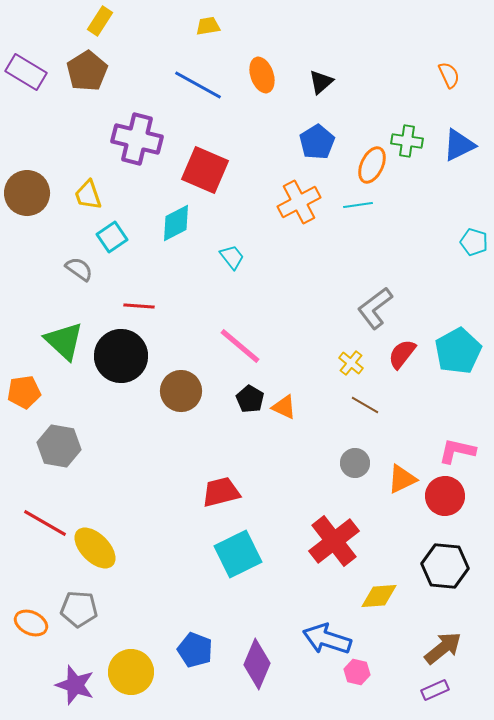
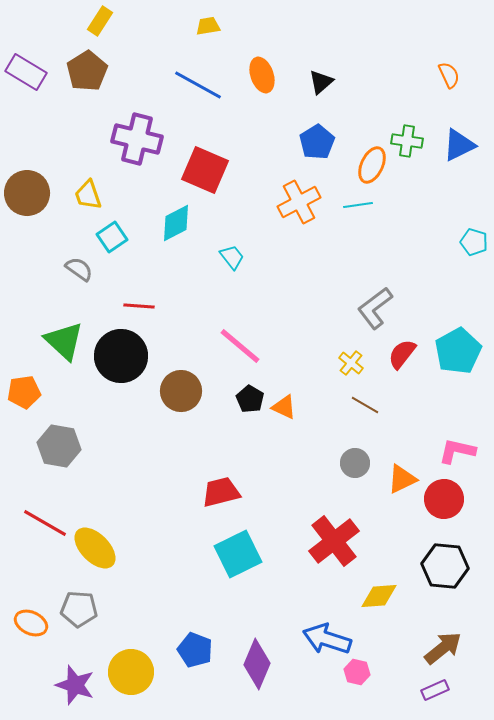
red circle at (445, 496): moved 1 px left, 3 px down
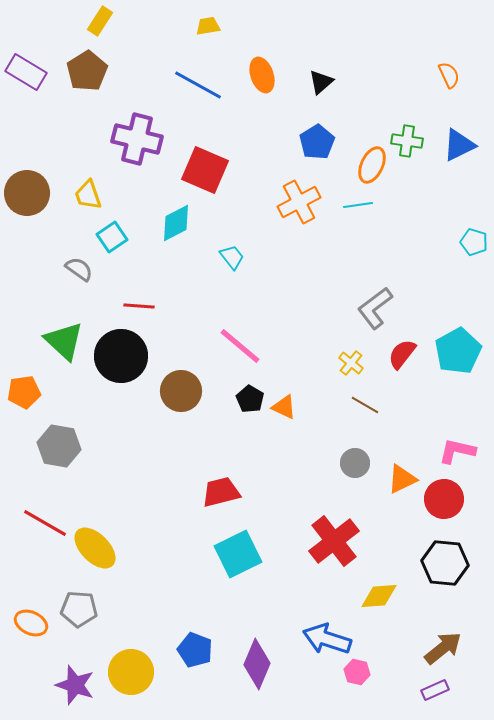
black hexagon at (445, 566): moved 3 px up
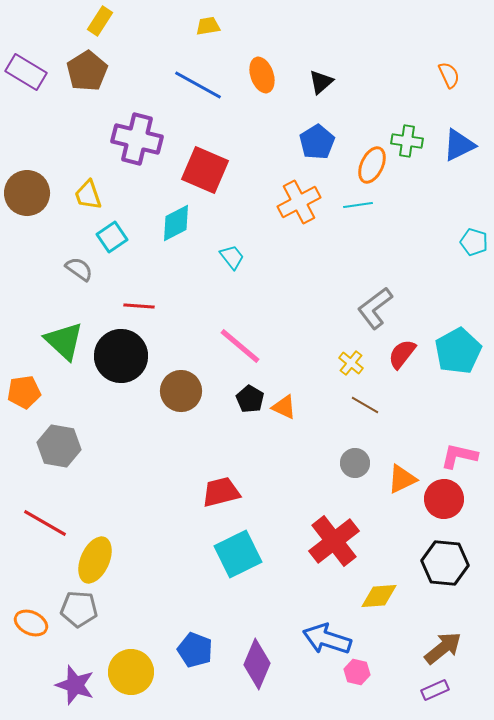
pink L-shape at (457, 451): moved 2 px right, 5 px down
yellow ellipse at (95, 548): moved 12 px down; rotated 69 degrees clockwise
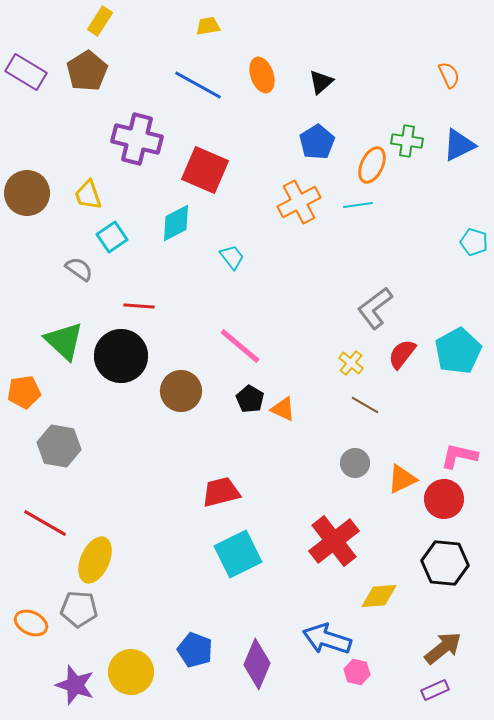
orange triangle at (284, 407): moved 1 px left, 2 px down
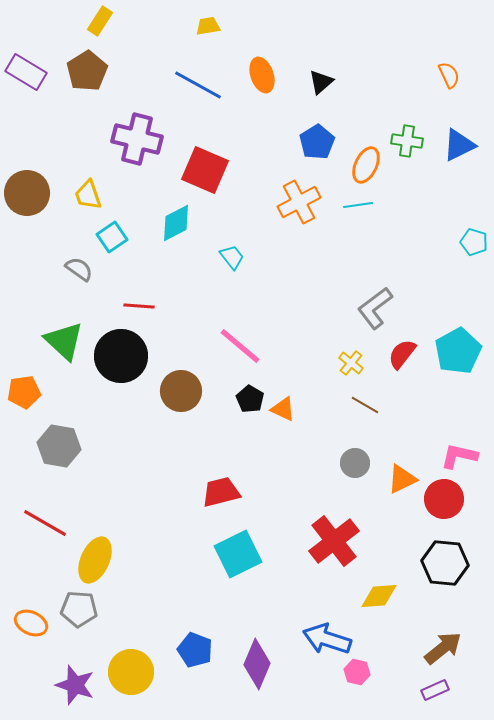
orange ellipse at (372, 165): moved 6 px left
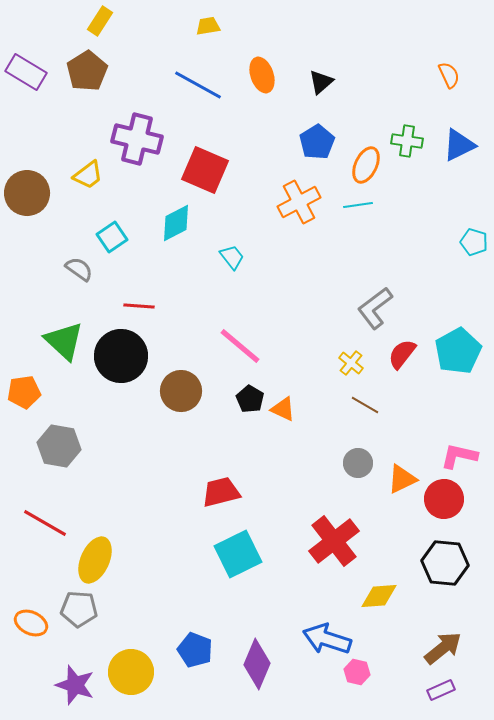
yellow trapezoid at (88, 195): moved 20 px up; rotated 108 degrees counterclockwise
gray circle at (355, 463): moved 3 px right
purple rectangle at (435, 690): moved 6 px right
